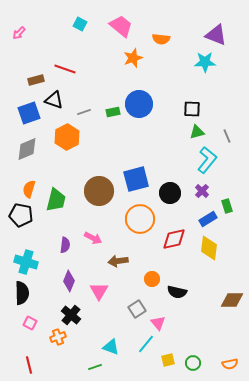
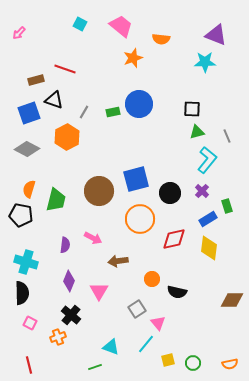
gray line at (84, 112): rotated 40 degrees counterclockwise
gray diamond at (27, 149): rotated 50 degrees clockwise
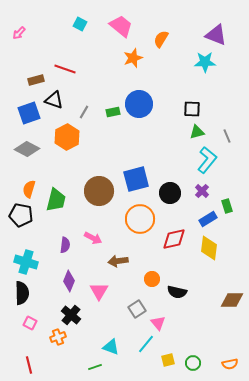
orange semicircle at (161, 39): rotated 114 degrees clockwise
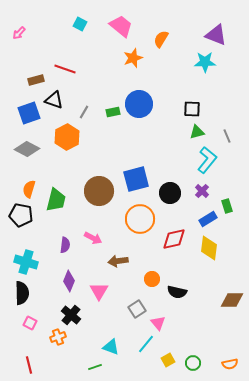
yellow square at (168, 360): rotated 16 degrees counterclockwise
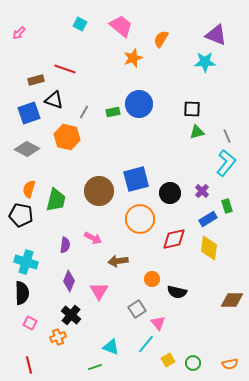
orange hexagon at (67, 137): rotated 20 degrees counterclockwise
cyan L-shape at (207, 160): moved 19 px right, 3 px down
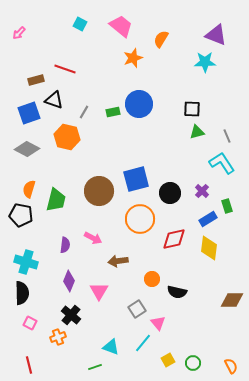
cyan L-shape at (226, 163): moved 4 px left; rotated 72 degrees counterclockwise
cyan line at (146, 344): moved 3 px left, 1 px up
orange semicircle at (230, 364): moved 1 px right, 2 px down; rotated 105 degrees counterclockwise
